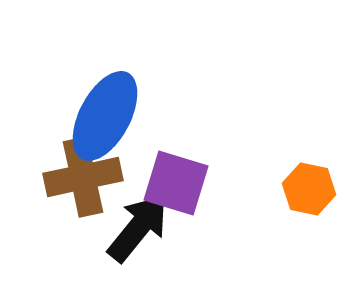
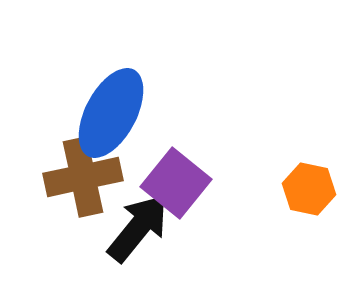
blue ellipse: moved 6 px right, 3 px up
purple square: rotated 22 degrees clockwise
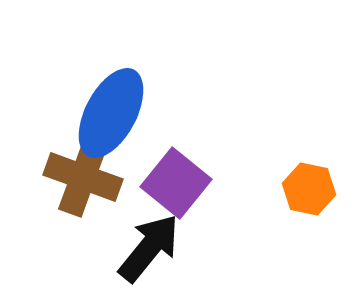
brown cross: rotated 32 degrees clockwise
black arrow: moved 11 px right, 20 px down
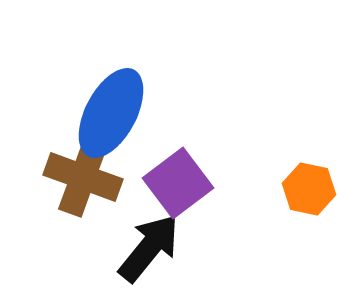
purple square: moved 2 px right; rotated 14 degrees clockwise
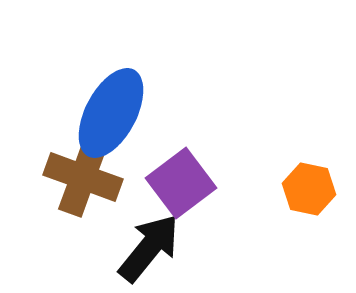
purple square: moved 3 px right
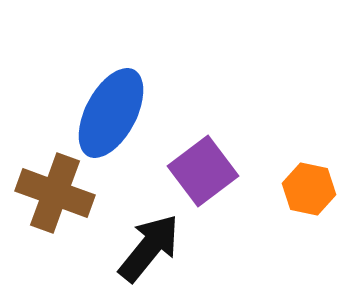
brown cross: moved 28 px left, 16 px down
purple square: moved 22 px right, 12 px up
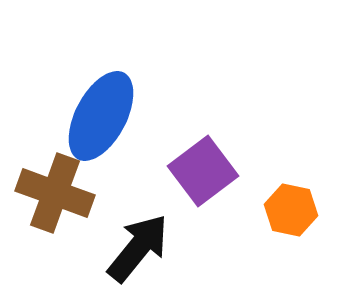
blue ellipse: moved 10 px left, 3 px down
orange hexagon: moved 18 px left, 21 px down
black arrow: moved 11 px left
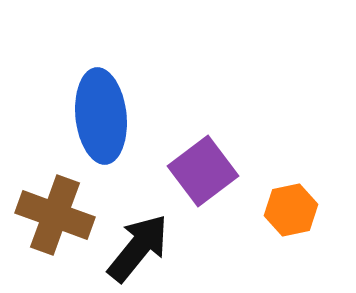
blue ellipse: rotated 34 degrees counterclockwise
brown cross: moved 22 px down
orange hexagon: rotated 24 degrees counterclockwise
